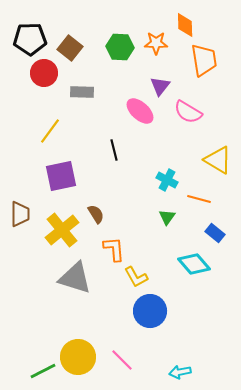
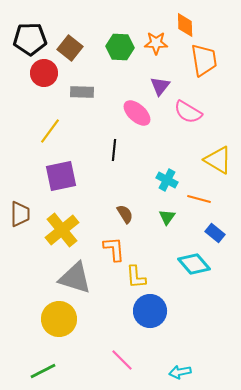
pink ellipse: moved 3 px left, 2 px down
black line: rotated 20 degrees clockwise
brown semicircle: moved 29 px right
yellow L-shape: rotated 25 degrees clockwise
yellow circle: moved 19 px left, 38 px up
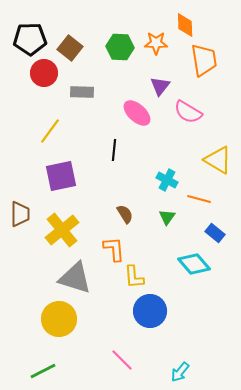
yellow L-shape: moved 2 px left
cyan arrow: rotated 40 degrees counterclockwise
